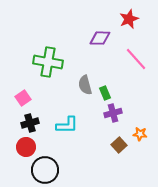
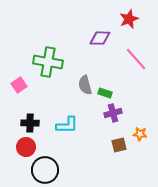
green rectangle: rotated 48 degrees counterclockwise
pink square: moved 4 px left, 13 px up
black cross: rotated 18 degrees clockwise
brown square: rotated 28 degrees clockwise
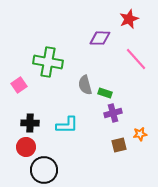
orange star: rotated 16 degrees counterclockwise
black circle: moved 1 px left
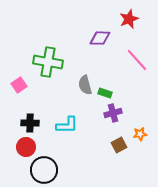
pink line: moved 1 px right, 1 px down
brown square: rotated 14 degrees counterclockwise
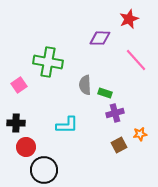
pink line: moved 1 px left
gray semicircle: rotated 12 degrees clockwise
purple cross: moved 2 px right
black cross: moved 14 px left
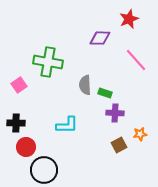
purple cross: rotated 18 degrees clockwise
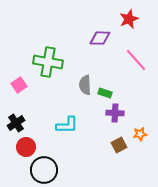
black cross: rotated 36 degrees counterclockwise
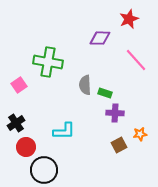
cyan L-shape: moved 3 px left, 6 px down
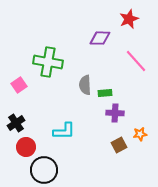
pink line: moved 1 px down
green rectangle: rotated 24 degrees counterclockwise
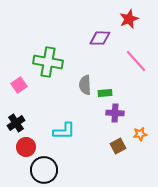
brown square: moved 1 px left, 1 px down
